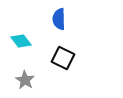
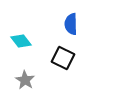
blue semicircle: moved 12 px right, 5 px down
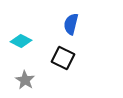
blue semicircle: rotated 15 degrees clockwise
cyan diamond: rotated 25 degrees counterclockwise
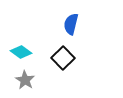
cyan diamond: moved 11 px down; rotated 10 degrees clockwise
black square: rotated 20 degrees clockwise
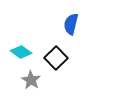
black square: moved 7 px left
gray star: moved 6 px right
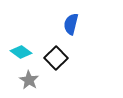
gray star: moved 2 px left
